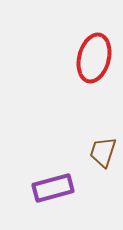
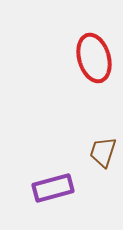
red ellipse: rotated 30 degrees counterclockwise
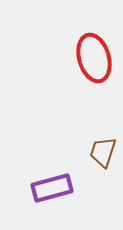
purple rectangle: moved 1 px left
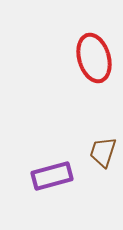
purple rectangle: moved 12 px up
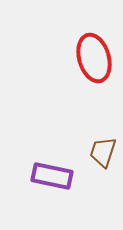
purple rectangle: rotated 27 degrees clockwise
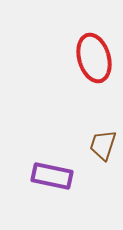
brown trapezoid: moved 7 px up
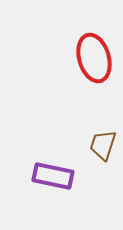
purple rectangle: moved 1 px right
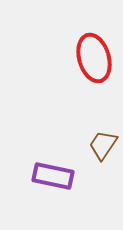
brown trapezoid: rotated 16 degrees clockwise
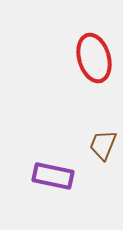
brown trapezoid: rotated 12 degrees counterclockwise
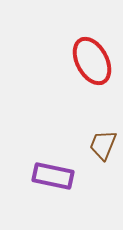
red ellipse: moved 2 px left, 3 px down; rotated 12 degrees counterclockwise
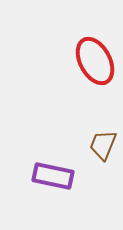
red ellipse: moved 3 px right
